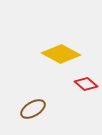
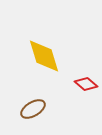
yellow diamond: moved 17 px left, 2 px down; rotated 45 degrees clockwise
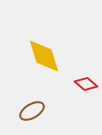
brown ellipse: moved 1 px left, 2 px down
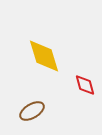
red diamond: moved 1 px left, 1 px down; rotated 35 degrees clockwise
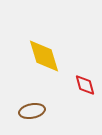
brown ellipse: rotated 20 degrees clockwise
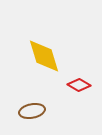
red diamond: moved 6 px left; rotated 45 degrees counterclockwise
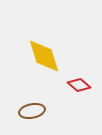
red diamond: rotated 10 degrees clockwise
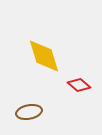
brown ellipse: moved 3 px left, 1 px down
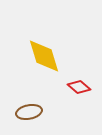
red diamond: moved 2 px down
